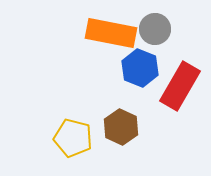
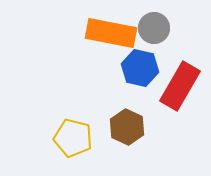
gray circle: moved 1 px left, 1 px up
blue hexagon: rotated 9 degrees counterclockwise
brown hexagon: moved 6 px right
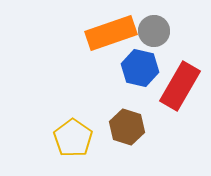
gray circle: moved 3 px down
orange rectangle: rotated 30 degrees counterclockwise
brown hexagon: rotated 8 degrees counterclockwise
yellow pentagon: rotated 21 degrees clockwise
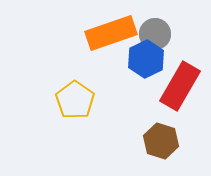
gray circle: moved 1 px right, 3 px down
blue hexagon: moved 6 px right, 9 px up; rotated 21 degrees clockwise
brown hexagon: moved 34 px right, 14 px down
yellow pentagon: moved 2 px right, 38 px up
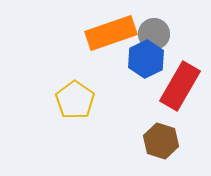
gray circle: moved 1 px left
